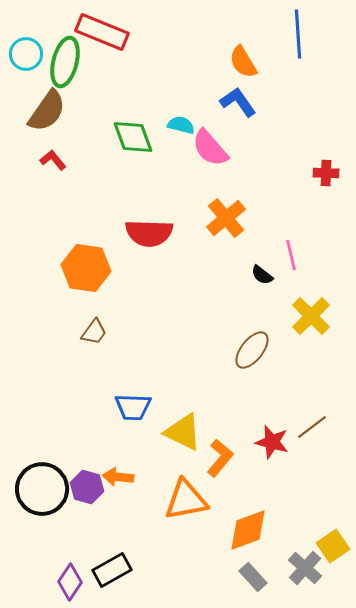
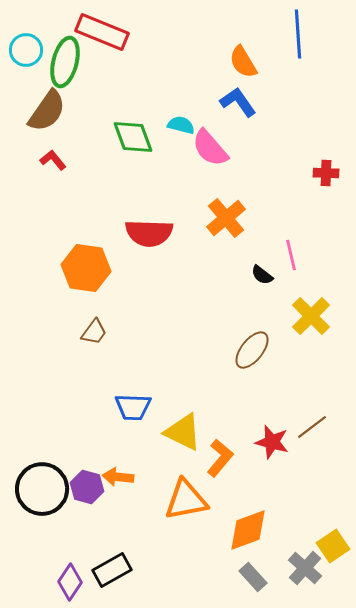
cyan circle: moved 4 px up
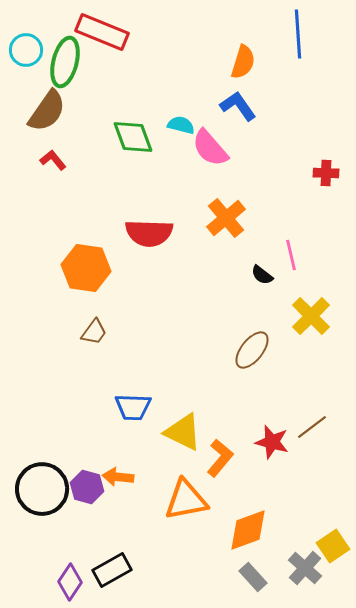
orange semicircle: rotated 132 degrees counterclockwise
blue L-shape: moved 4 px down
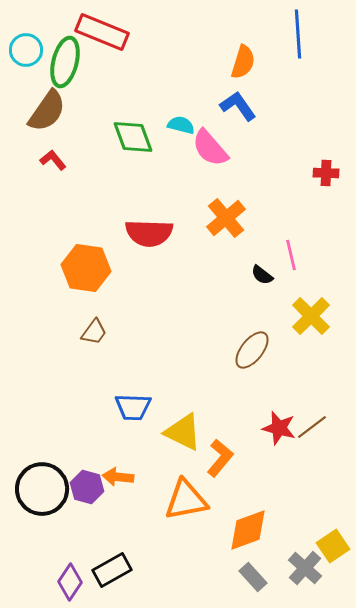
red star: moved 7 px right, 14 px up
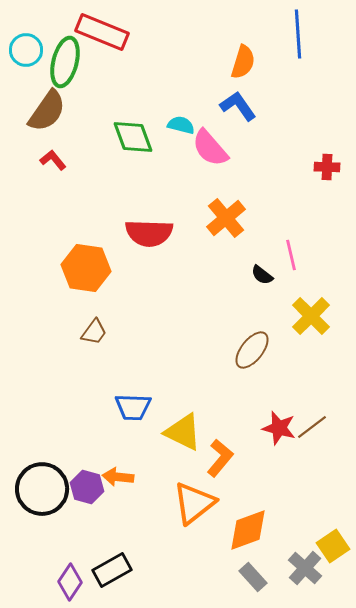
red cross: moved 1 px right, 6 px up
orange triangle: moved 8 px right, 3 px down; rotated 27 degrees counterclockwise
